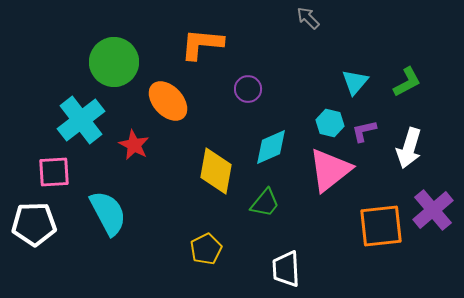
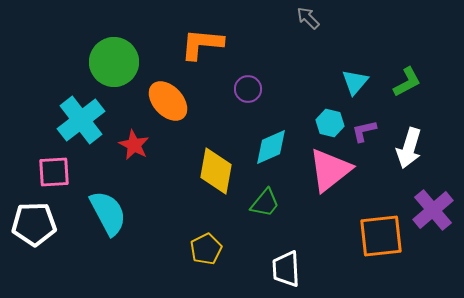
orange square: moved 10 px down
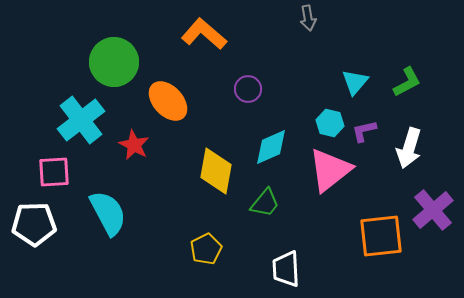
gray arrow: rotated 145 degrees counterclockwise
orange L-shape: moved 2 px right, 10 px up; rotated 36 degrees clockwise
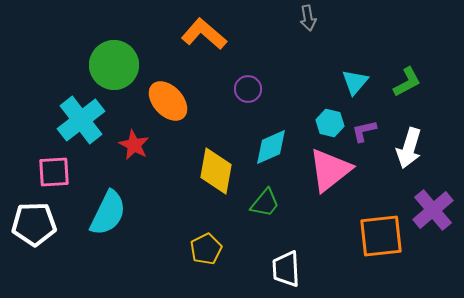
green circle: moved 3 px down
cyan semicircle: rotated 54 degrees clockwise
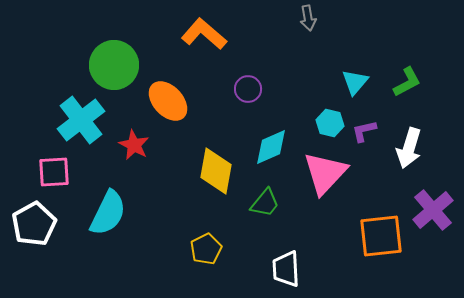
pink triangle: moved 5 px left, 3 px down; rotated 9 degrees counterclockwise
white pentagon: rotated 27 degrees counterclockwise
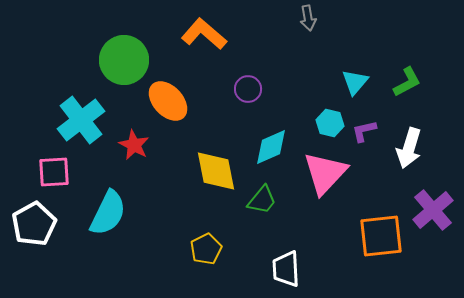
green circle: moved 10 px right, 5 px up
yellow diamond: rotated 21 degrees counterclockwise
green trapezoid: moved 3 px left, 3 px up
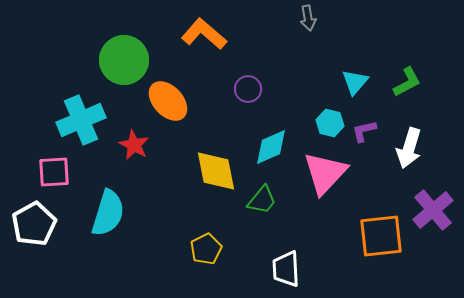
cyan cross: rotated 15 degrees clockwise
cyan semicircle: rotated 9 degrees counterclockwise
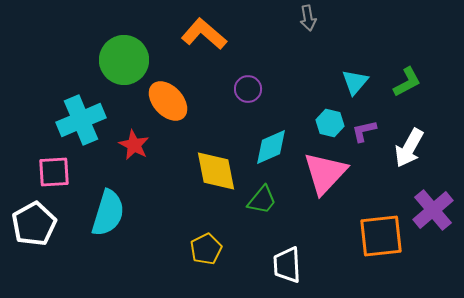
white arrow: rotated 12 degrees clockwise
white trapezoid: moved 1 px right, 4 px up
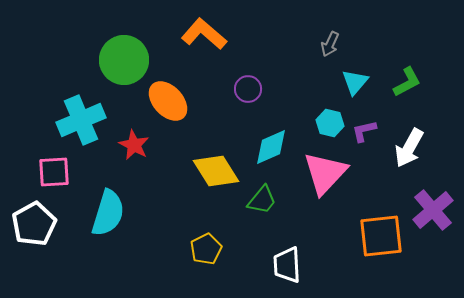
gray arrow: moved 22 px right, 26 px down; rotated 35 degrees clockwise
yellow diamond: rotated 21 degrees counterclockwise
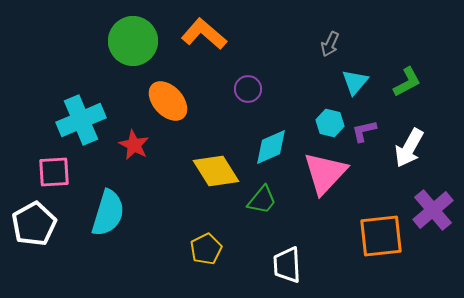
green circle: moved 9 px right, 19 px up
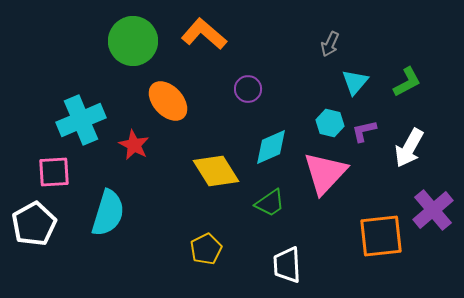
green trapezoid: moved 8 px right, 3 px down; rotated 16 degrees clockwise
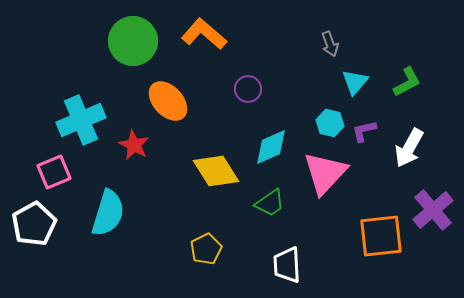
gray arrow: rotated 45 degrees counterclockwise
pink square: rotated 20 degrees counterclockwise
